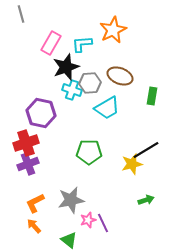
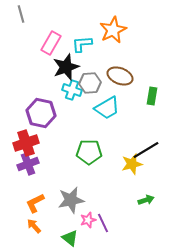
green triangle: moved 1 px right, 2 px up
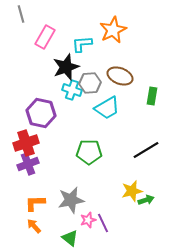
pink rectangle: moved 6 px left, 6 px up
yellow star: moved 27 px down
orange L-shape: rotated 25 degrees clockwise
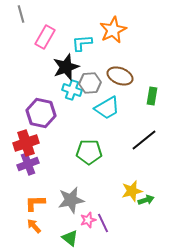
cyan L-shape: moved 1 px up
black line: moved 2 px left, 10 px up; rotated 8 degrees counterclockwise
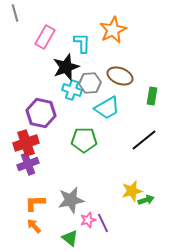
gray line: moved 6 px left, 1 px up
cyan L-shape: rotated 95 degrees clockwise
green pentagon: moved 5 px left, 12 px up
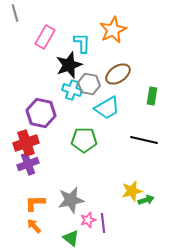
black star: moved 3 px right, 2 px up
brown ellipse: moved 2 px left, 2 px up; rotated 55 degrees counterclockwise
gray hexagon: moved 1 px left, 1 px down; rotated 15 degrees clockwise
black line: rotated 52 degrees clockwise
purple line: rotated 18 degrees clockwise
green triangle: moved 1 px right
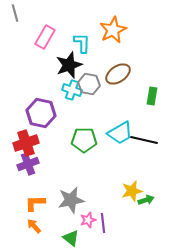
cyan trapezoid: moved 13 px right, 25 px down
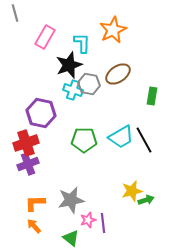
cyan cross: moved 1 px right
cyan trapezoid: moved 1 px right, 4 px down
black line: rotated 48 degrees clockwise
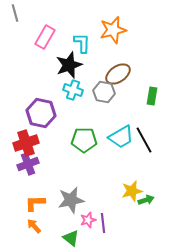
orange star: rotated 12 degrees clockwise
gray hexagon: moved 15 px right, 8 px down
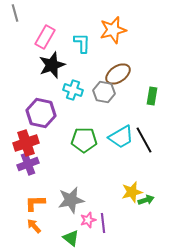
black star: moved 17 px left
yellow star: moved 1 px down
